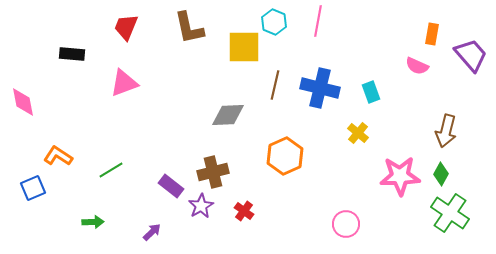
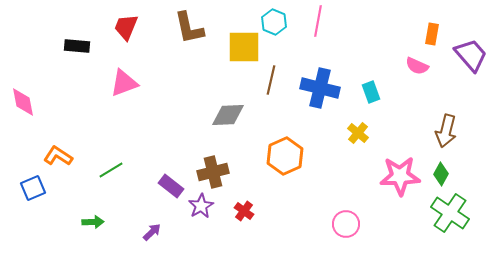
black rectangle: moved 5 px right, 8 px up
brown line: moved 4 px left, 5 px up
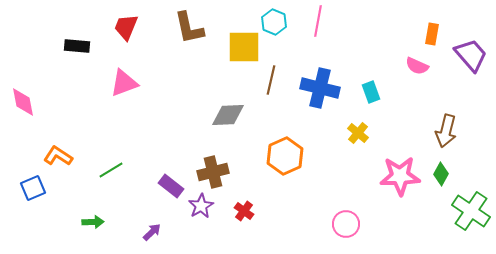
green cross: moved 21 px right, 2 px up
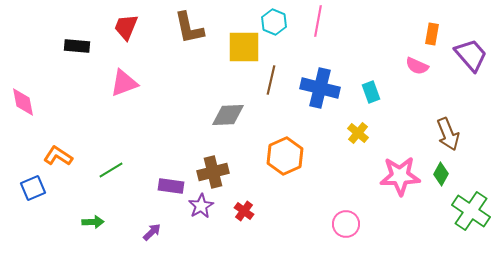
brown arrow: moved 2 px right, 3 px down; rotated 36 degrees counterclockwise
purple rectangle: rotated 30 degrees counterclockwise
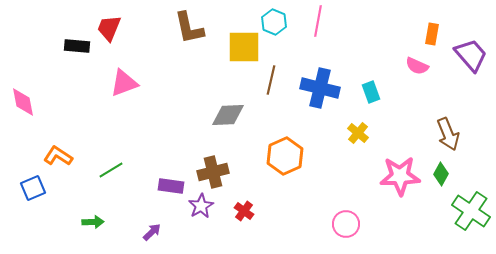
red trapezoid: moved 17 px left, 1 px down
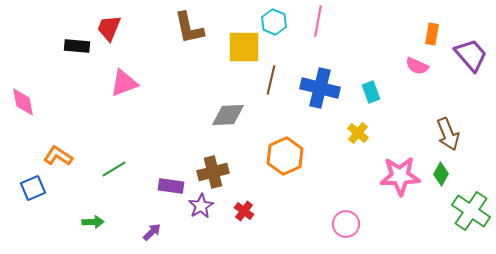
green line: moved 3 px right, 1 px up
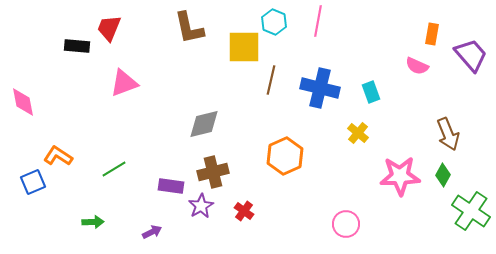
gray diamond: moved 24 px left, 9 px down; rotated 12 degrees counterclockwise
green diamond: moved 2 px right, 1 px down
blue square: moved 6 px up
purple arrow: rotated 18 degrees clockwise
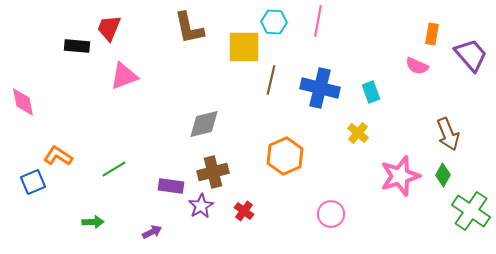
cyan hexagon: rotated 20 degrees counterclockwise
pink triangle: moved 7 px up
pink star: rotated 15 degrees counterclockwise
pink circle: moved 15 px left, 10 px up
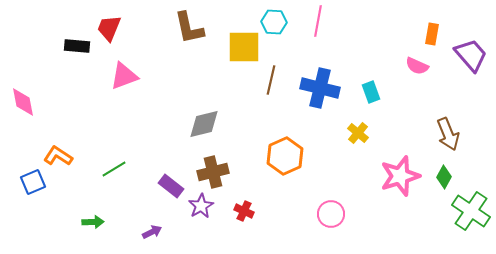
green diamond: moved 1 px right, 2 px down
purple rectangle: rotated 30 degrees clockwise
red cross: rotated 12 degrees counterclockwise
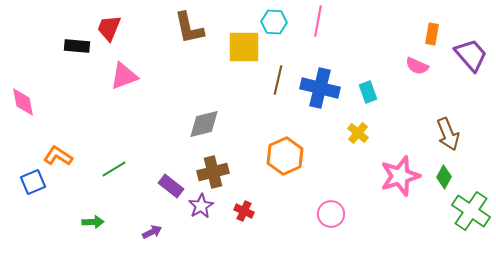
brown line: moved 7 px right
cyan rectangle: moved 3 px left
